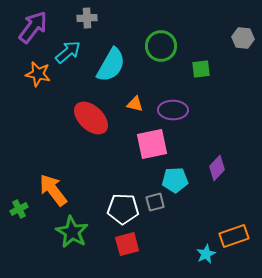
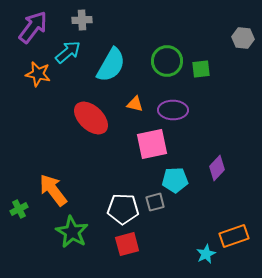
gray cross: moved 5 px left, 2 px down
green circle: moved 6 px right, 15 px down
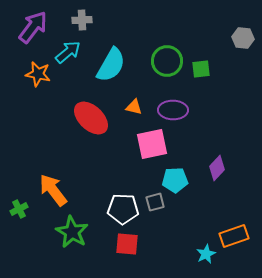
orange triangle: moved 1 px left, 3 px down
red square: rotated 20 degrees clockwise
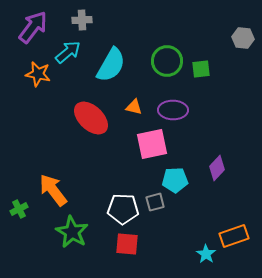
cyan star: rotated 12 degrees counterclockwise
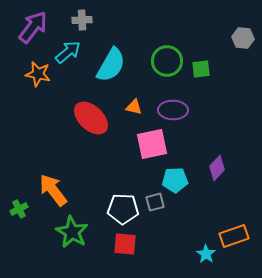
red square: moved 2 px left
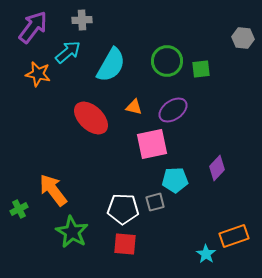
purple ellipse: rotated 36 degrees counterclockwise
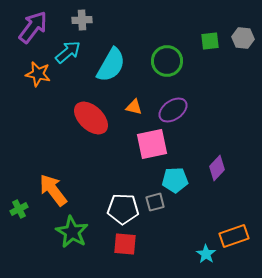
green square: moved 9 px right, 28 px up
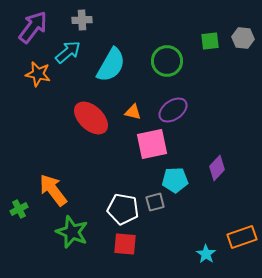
orange triangle: moved 1 px left, 5 px down
white pentagon: rotated 8 degrees clockwise
green star: rotated 8 degrees counterclockwise
orange rectangle: moved 8 px right, 1 px down
